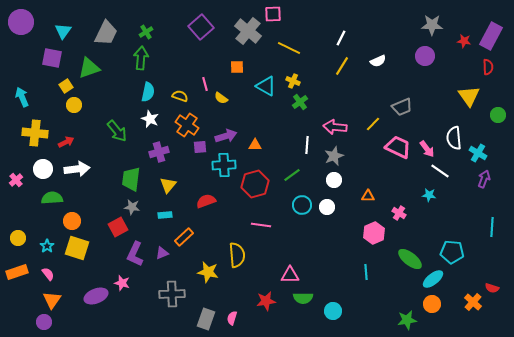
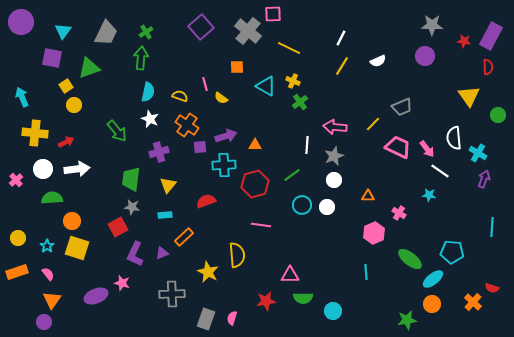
yellow star at (208, 272): rotated 15 degrees clockwise
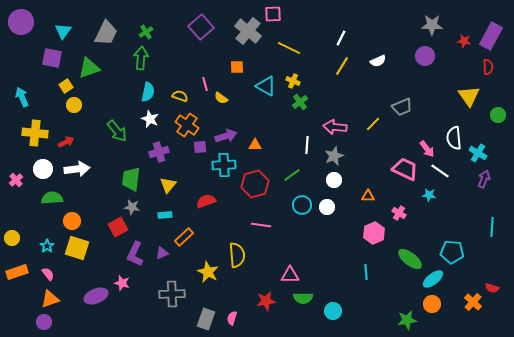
pink trapezoid at (398, 147): moved 7 px right, 22 px down
yellow circle at (18, 238): moved 6 px left
orange triangle at (52, 300): moved 2 px left, 1 px up; rotated 36 degrees clockwise
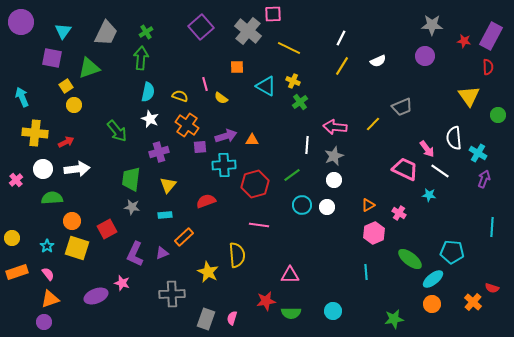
orange triangle at (255, 145): moved 3 px left, 5 px up
orange triangle at (368, 196): moved 9 px down; rotated 32 degrees counterclockwise
pink line at (261, 225): moved 2 px left
red square at (118, 227): moved 11 px left, 2 px down
green semicircle at (303, 298): moved 12 px left, 15 px down
green star at (407, 320): moved 13 px left, 1 px up
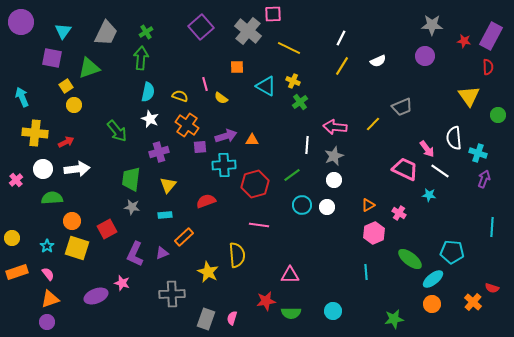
cyan cross at (478, 153): rotated 12 degrees counterclockwise
purple circle at (44, 322): moved 3 px right
